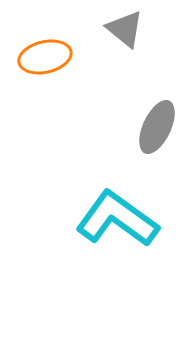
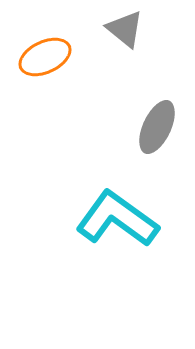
orange ellipse: rotated 12 degrees counterclockwise
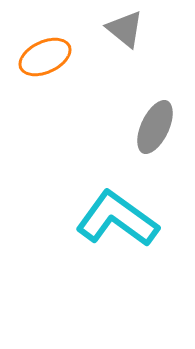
gray ellipse: moved 2 px left
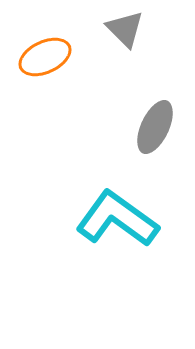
gray triangle: rotated 6 degrees clockwise
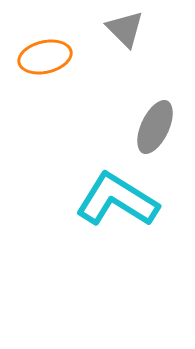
orange ellipse: rotated 12 degrees clockwise
cyan L-shape: moved 19 px up; rotated 4 degrees counterclockwise
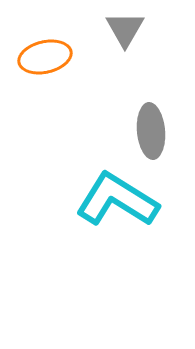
gray triangle: rotated 15 degrees clockwise
gray ellipse: moved 4 px left, 4 px down; rotated 30 degrees counterclockwise
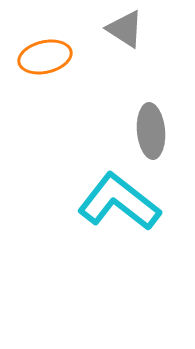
gray triangle: rotated 27 degrees counterclockwise
cyan L-shape: moved 2 px right, 2 px down; rotated 6 degrees clockwise
